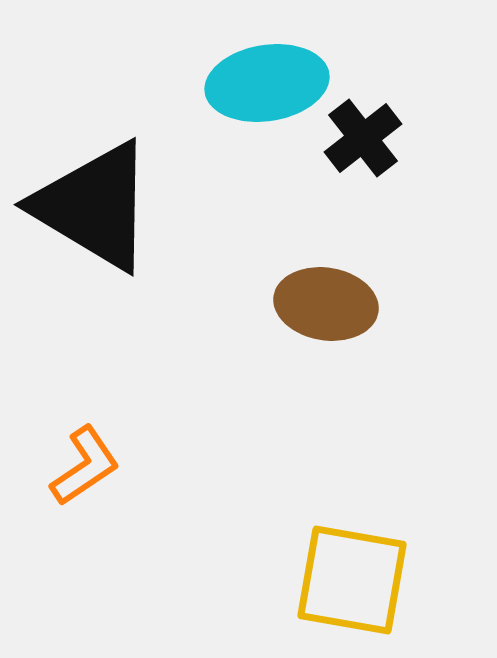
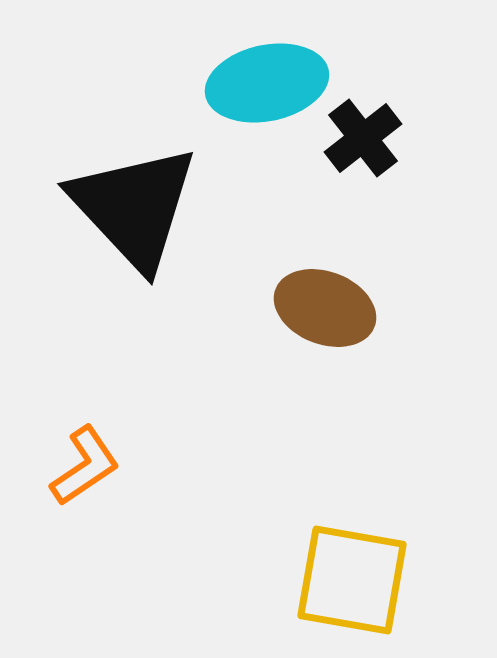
cyan ellipse: rotated 3 degrees counterclockwise
black triangle: moved 40 px right, 1 px down; rotated 16 degrees clockwise
brown ellipse: moved 1 px left, 4 px down; rotated 12 degrees clockwise
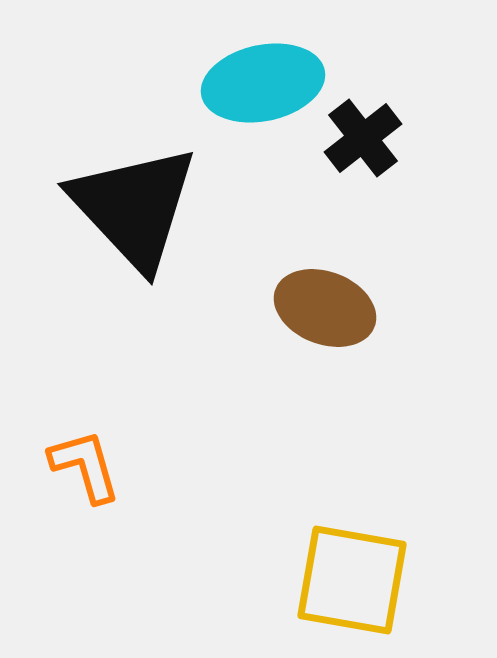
cyan ellipse: moved 4 px left
orange L-shape: rotated 72 degrees counterclockwise
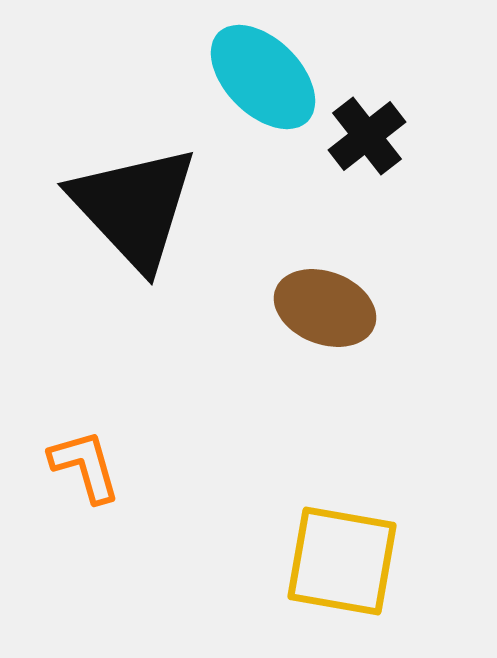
cyan ellipse: moved 6 px up; rotated 57 degrees clockwise
black cross: moved 4 px right, 2 px up
yellow square: moved 10 px left, 19 px up
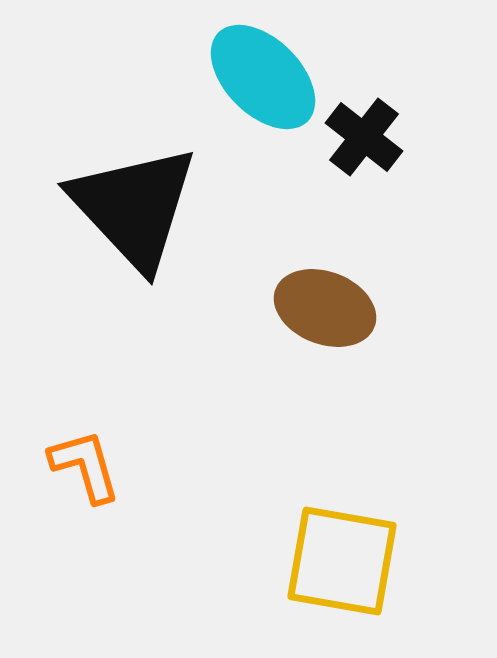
black cross: moved 3 px left, 1 px down; rotated 14 degrees counterclockwise
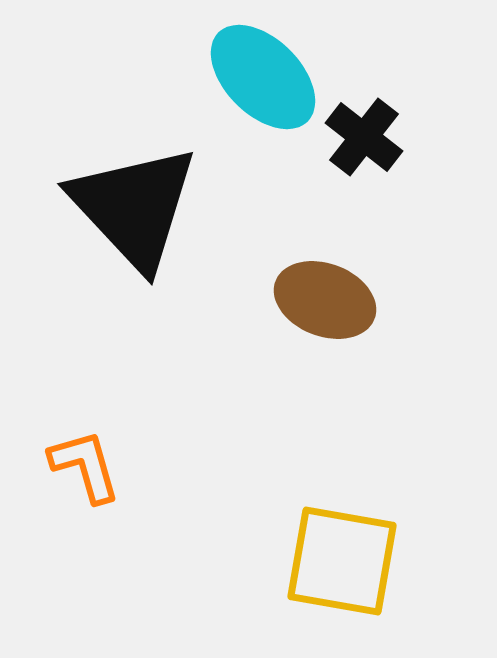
brown ellipse: moved 8 px up
